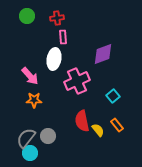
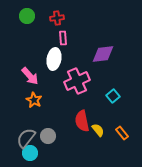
pink rectangle: moved 1 px down
purple diamond: rotated 15 degrees clockwise
orange star: rotated 28 degrees clockwise
orange rectangle: moved 5 px right, 8 px down
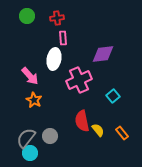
pink cross: moved 2 px right, 1 px up
gray circle: moved 2 px right
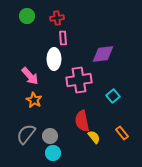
white ellipse: rotated 10 degrees counterclockwise
pink cross: rotated 15 degrees clockwise
yellow semicircle: moved 4 px left, 7 px down
gray semicircle: moved 4 px up
cyan circle: moved 23 px right
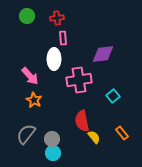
gray circle: moved 2 px right, 3 px down
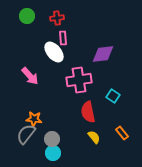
white ellipse: moved 7 px up; rotated 40 degrees counterclockwise
cyan square: rotated 16 degrees counterclockwise
orange star: moved 19 px down; rotated 21 degrees counterclockwise
red semicircle: moved 6 px right, 9 px up
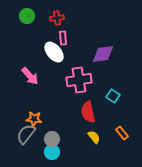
cyan circle: moved 1 px left, 1 px up
